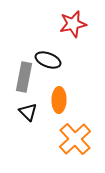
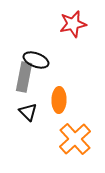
black ellipse: moved 12 px left
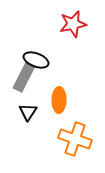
gray rectangle: rotated 16 degrees clockwise
black triangle: rotated 18 degrees clockwise
orange cross: rotated 28 degrees counterclockwise
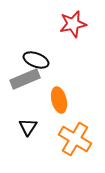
gray rectangle: moved 1 px right, 2 px down; rotated 40 degrees clockwise
orange ellipse: rotated 15 degrees counterclockwise
black triangle: moved 15 px down
orange cross: rotated 12 degrees clockwise
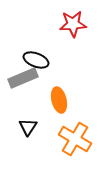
red star: rotated 8 degrees clockwise
gray rectangle: moved 2 px left, 1 px up
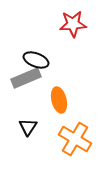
gray rectangle: moved 3 px right
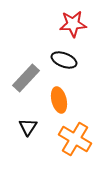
black ellipse: moved 28 px right
gray rectangle: rotated 24 degrees counterclockwise
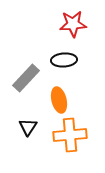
black ellipse: rotated 25 degrees counterclockwise
orange cross: moved 5 px left, 4 px up; rotated 36 degrees counterclockwise
